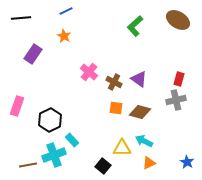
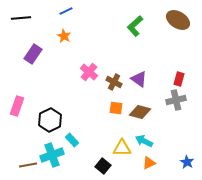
cyan cross: moved 2 px left
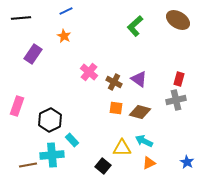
cyan cross: rotated 15 degrees clockwise
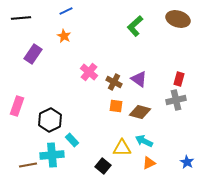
brown ellipse: moved 1 px up; rotated 15 degrees counterclockwise
orange square: moved 2 px up
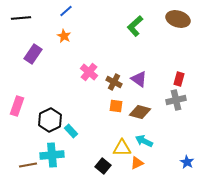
blue line: rotated 16 degrees counterclockwise
cyan rectangle: moved 1 px left, 9 px up
orange triangle: moved 12 px left
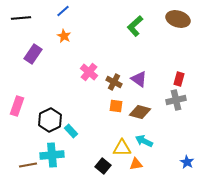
blue line: moved 3 px left
orange triangle: moved 1 px left, 1 px down; rotated 16 degrees clockwise
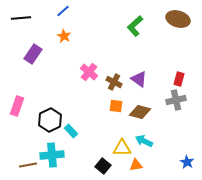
orange triangle: moved 1 px down
